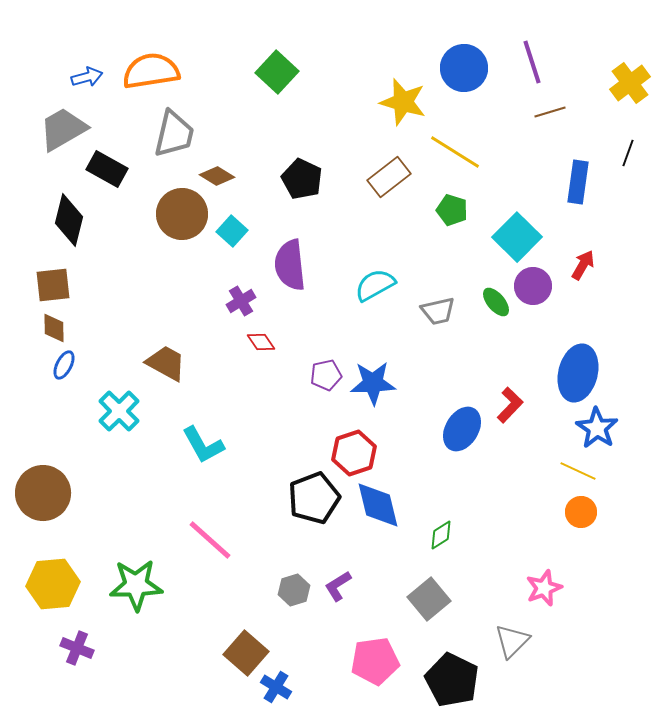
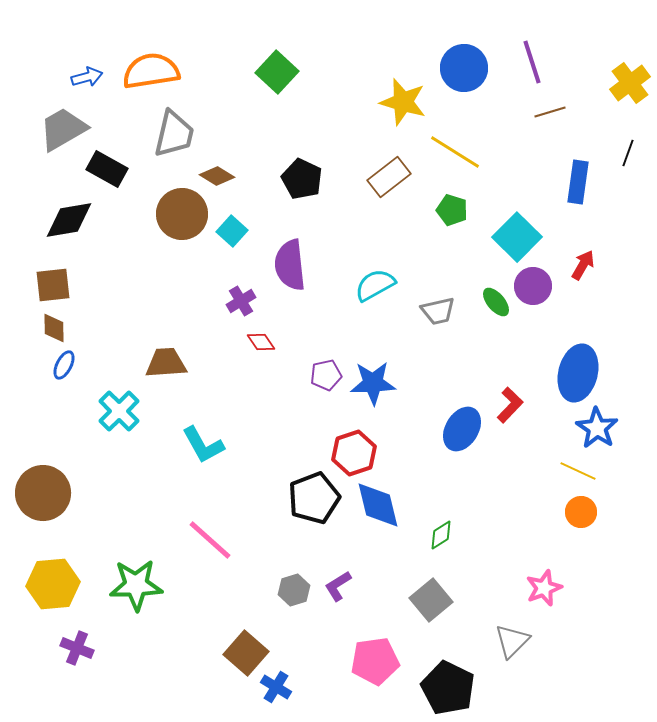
black diamond at (69, 220): rotated 66 degrees clockwise
brown trapezoid at (166, 363): rotated 33 degrees counterclockwise
gray square at (429, 599): moved 2 px right, 1 px down
black pentagon at (452, 680): moved 4 px left, 8 px down
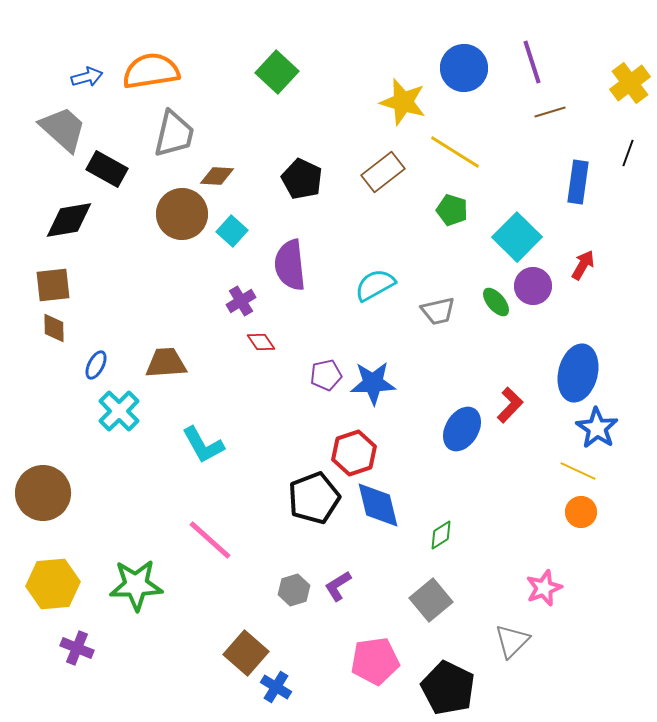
gray trapezoid at (63, 129): rotated 72 degrees clockwise
brown diamond at (217, 176): rotated 28 degrees counterclockwise
brown rectangle at (389, 177): moved 6 px left, 5 px up
blue ellipse at (64, 365): moved 32 px right
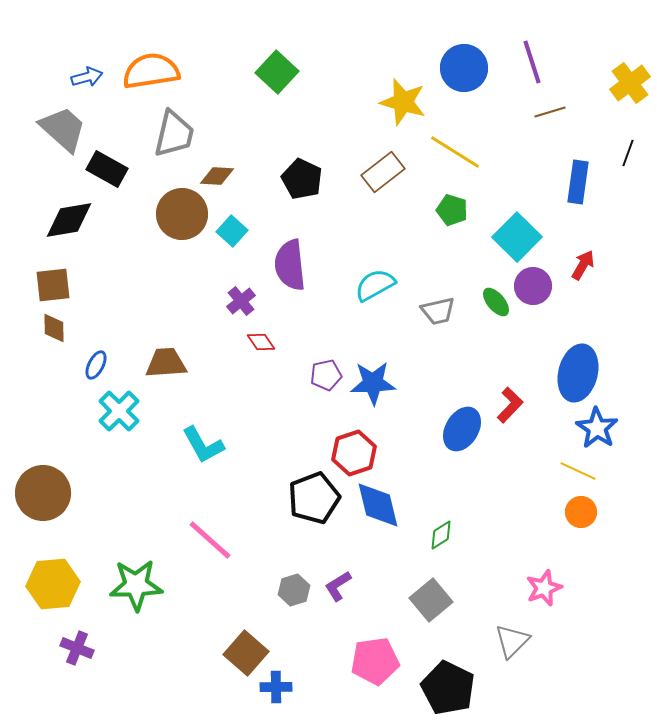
purple cross at (241, 301): rotated 8 degrees counterclockwise
blue cross at (276, 687): rotated 32 degrees counterclockwise
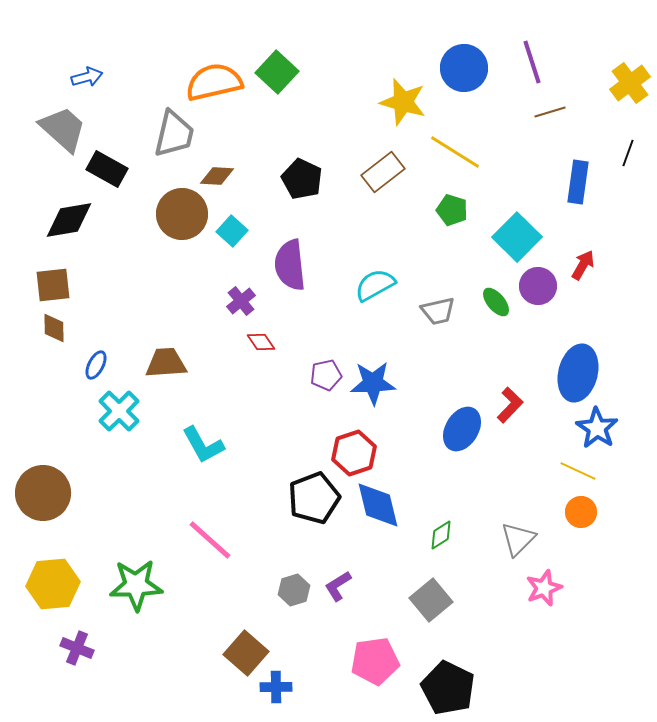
orange semicircle at (151, 71): moved 63 px right, 11 px down; rotated 4 degrees counterclockwise
purple circle at (533, 286): moved 5 px right
gray triangle at (512, 641): moved 6 px right, 102 px up
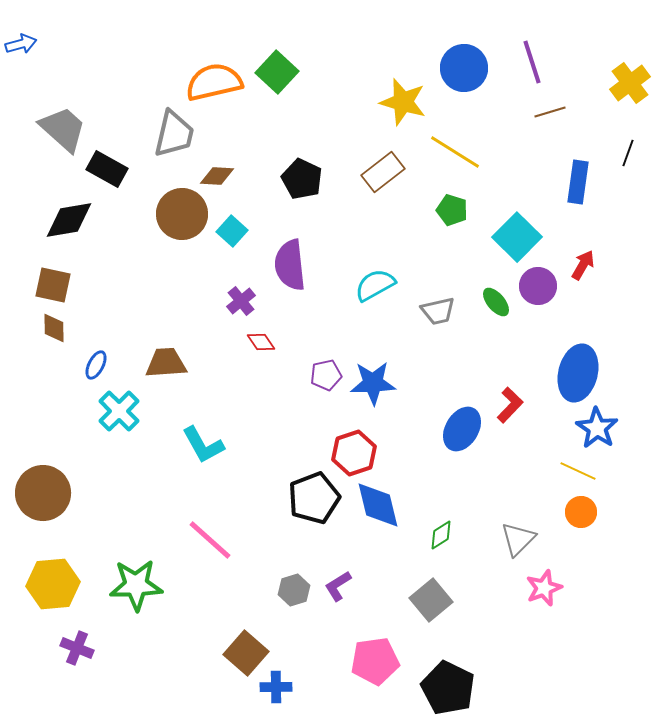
blue arrow at (87, 77): moved 66 px left, 33 px up
brown square at (53, 285): rotated 18 degrees clockwise
